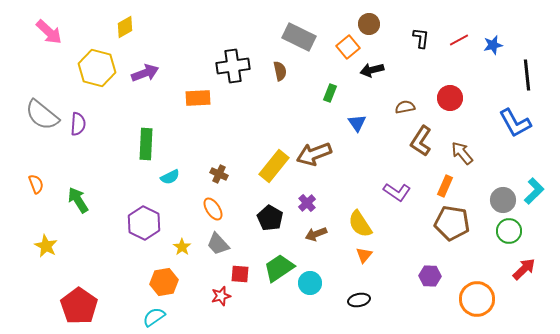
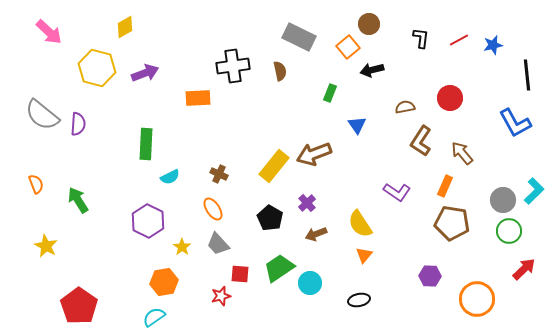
blue triangle at (357, 123): moved 2 px down
purple hexagon at (144, 223): moved 4 px right, 2 px up
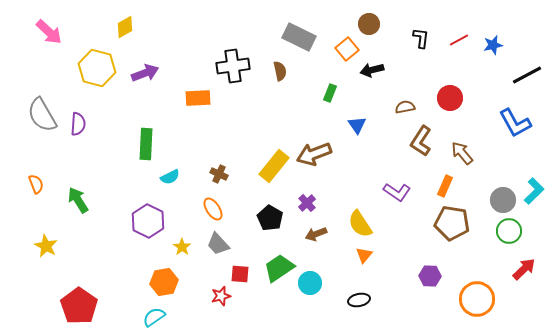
orange square at (348, 47): moved 1 px left, 2 px down
black line at (527, 75): rotated 68 degrees clockwise
gray semicircle at (42, 115): rotated 21 degrees clockwise
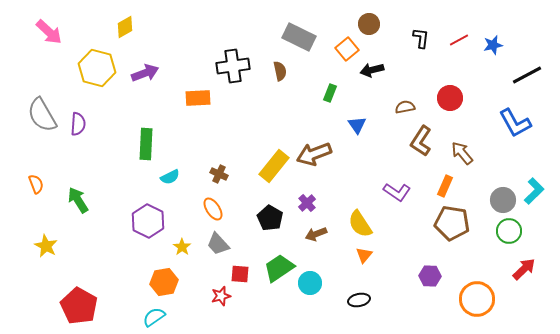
red pentagon at (79, 306): rotated 6 degrees counterclockwise
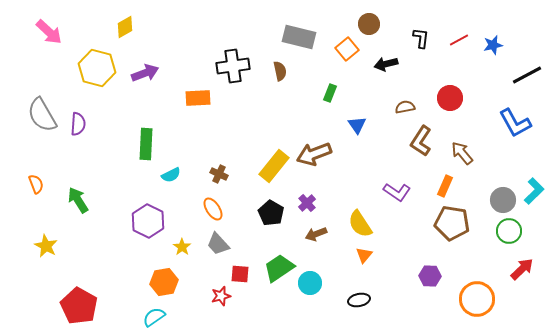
gray rectangle at (299, 37): rotated 12 degrees counterclockwise
black arrow at (372, 70): moved 14 px right, 6 px up
cyan semicircle at (170, 177): moved 1 px right, 2 px up
black pentagon at (270, 218): moved 1 px right, 5 px up
red arrow at (524, 269): moved 2 px left
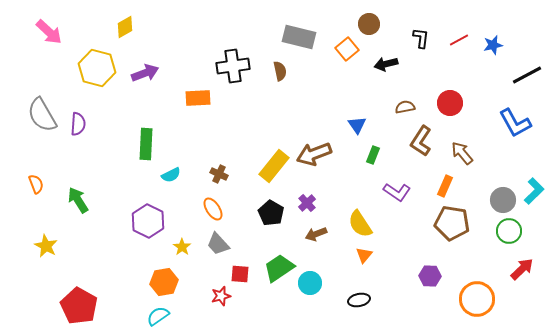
green rectangle at (330, 93): moved 43 px right, 62 px down
red circle at (450, 98): moved 5 px down
cyan semicircle at (154, 317): moved 4 px right, 1 px up
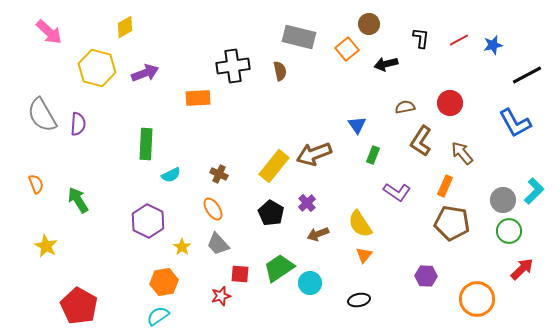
brown arrow at (316, 234): moved 2 px right
purple hexagon at (430, 276): moved 4 px left
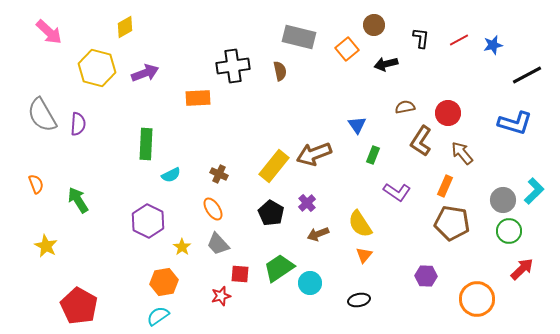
brown circle at (369, 24): moved 5 px right, 1 px down
red circle at (450, 103): moved 2 px left, 10 px down
blue L-shape at (515, 123): rotated 44 degrees counterclockwise
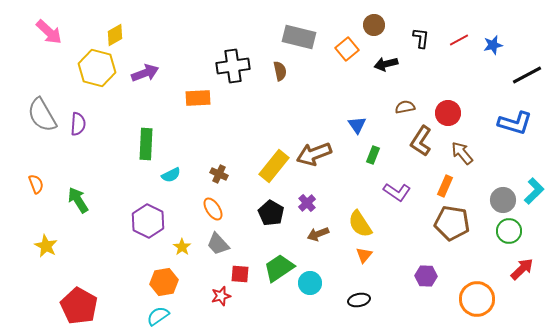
yellow diamond at (125, 27): moved 10 px left, 8 px down
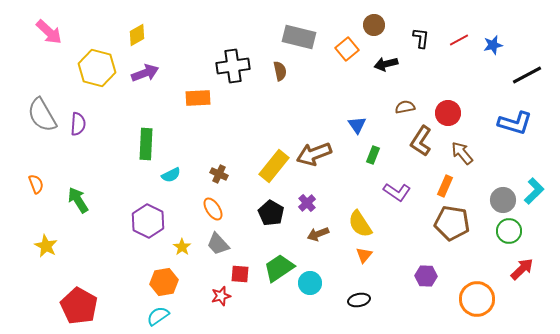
yellow diamond at (115, 35): moved 22 px right
